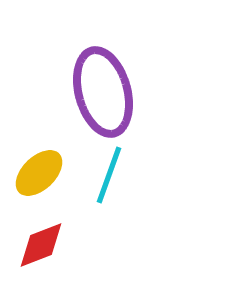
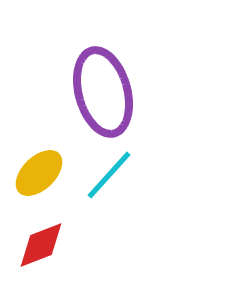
cyan line: rotated 22 degrees clockwise
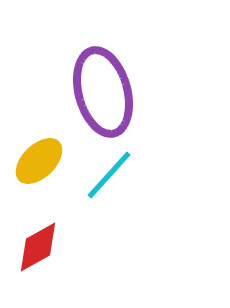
yellow ellipse: moved 12 px up
red diamond: moved 3 px left, 2 px down; rotated 8 degrees counterclockwise
